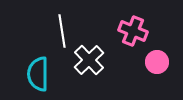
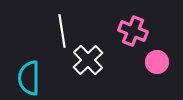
white cross: moved 1 px left
cyan semicircle: moved 9 px left, 4 px down
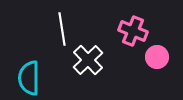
white line: moved 2 px up
pink circle: moved 5 px up
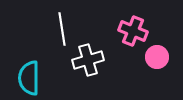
white cross: rotated 28 degrees clockwise
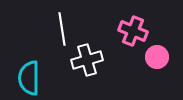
white cross: moved 1 px left
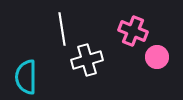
cyan semicircle: moved 3 px left, 1 px up
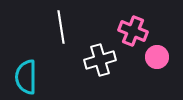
white line: moved 1 px left, 2 px up
white cross: moved 13 px right
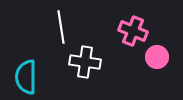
white cross: moved 15 px left, 2 px down; rotated 24 degrees clockwise
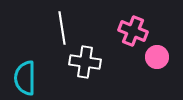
white line: moved 1 px right, 1 px down
cyan semicircle: moved 1 px left, 1 px down
